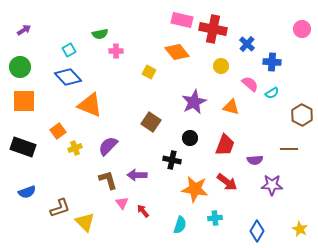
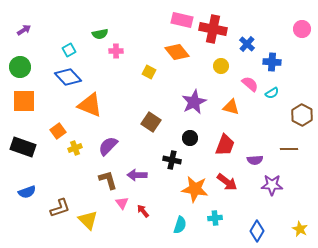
yellow triangle at (85, 222): moved 3 px right, 2 px up
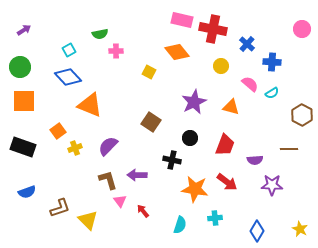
pink triangle at (122, 203): moved 2 px left, 2 px up
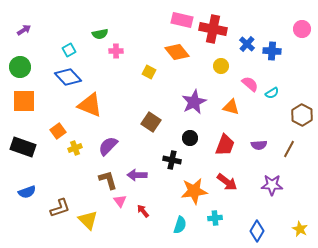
blue cross at (272, 62): moved 11 px up
brown line at (289, 149): rotated 60 degrees counterclockwise
purple semicircle at (255, 160): moved 4 px right, 15 px up
orange star at (195, 189): moved 1 px left, 2 px down; rotated 16 degrees counterclockwise
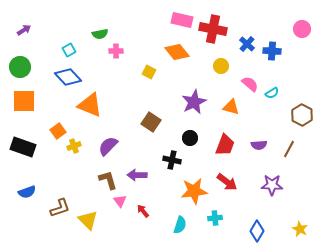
yellow cross at (75, 148): moved 1 px left, 2 px up
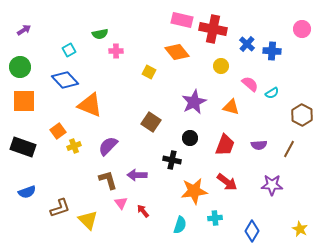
blue diamond at (68, 77): moved 3 px left, 3 px down
pink triangle at (120, 201): moved 1 px right, 2 px down
blue diamond at (257, 231): moved 5 px left
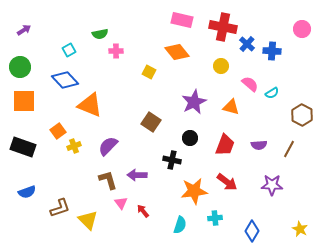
red cross at (213, 29): moved 10 px right, 2 px up
